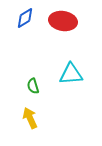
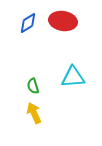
blue diamond: moved 3 px right, 5 px down
cyan triangle: moved 2 px right, 3 px down
yellow arrow: moved 4 px right, 5 px up
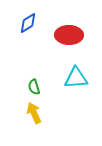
red ellipse: moved 6 px right, 14 px down; rotated 8 degrees counterclockwise
cyan triangle: moved 3 px right, 1 px down
green semicircle: moved 1 px right, 1 px down
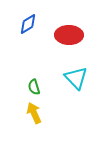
blue diamond: moved 1 px down
cyan triangle: rotated 50 degrees clockwise
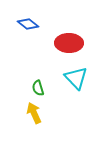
blue diamond: rotated 70 degrees clockwise
red ellipse: moved 8 px down
green semicircle: moved 4 px right, 1 px down
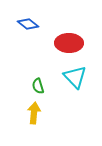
cyan triangle: moved 1 px left, 1 px up
green semicircle: moved 2 px up
yellow arrow: rotated 30 degrees clockwise
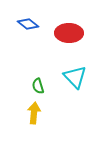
red ellipse: moved 10 px up
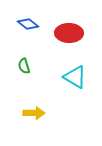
cyan triangle: rotated 15 degrees counterclockwise
green semicircle: moved 14 px left, 20 px up
yellow arrow: rotated 85 degrees clockwise
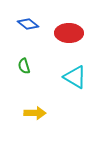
yellow arrow: moved 1 px right
